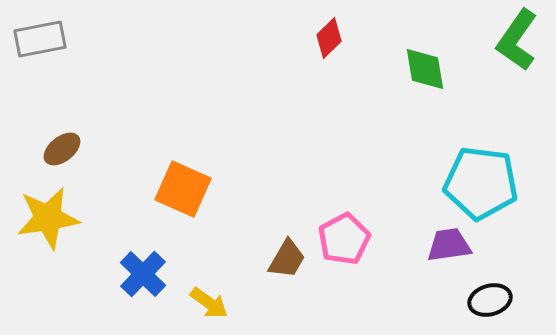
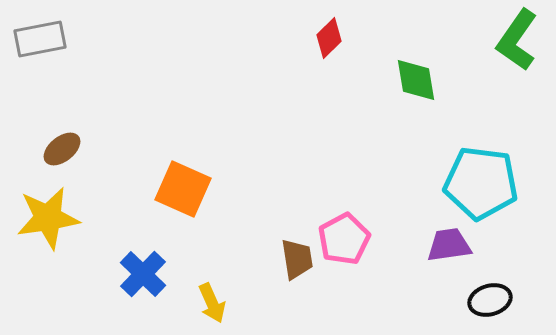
green diamond: moved 9 px left, 11 px down
brown trapezoid: moved 10 px right; rotated 39 degrees counterclockwise
yellow arrow: moved 3 px right; rotated 30 degrees clockwise
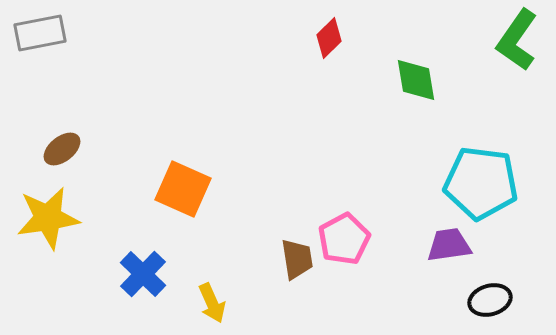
gray rectangle: moved 6 px up
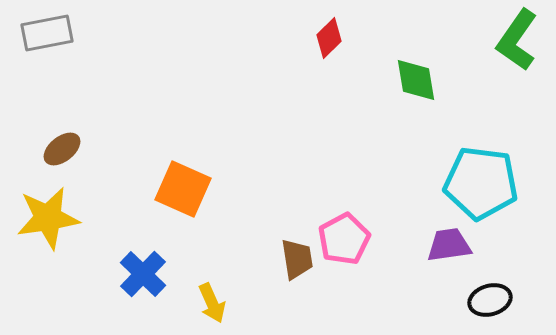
gray rectangle: moved 7 px right
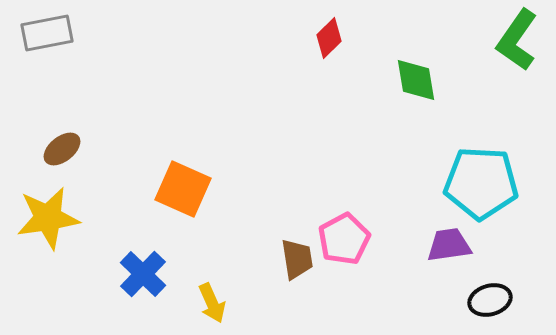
cyan pentagon: rotated 4 degrees counterclockwise
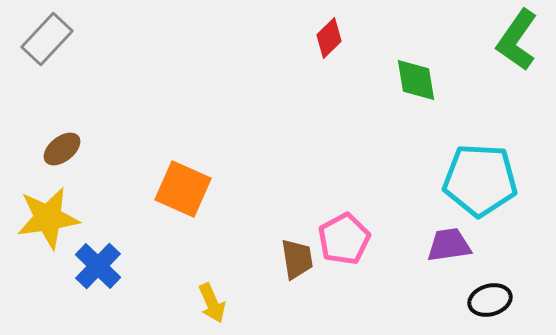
gray rectangle: moved 6 px down; rotated 36 degrees counterclockwise
cyan pentagon: moved 1 px left, 3 px up
blue cross: moved 45 px left, 8 px up
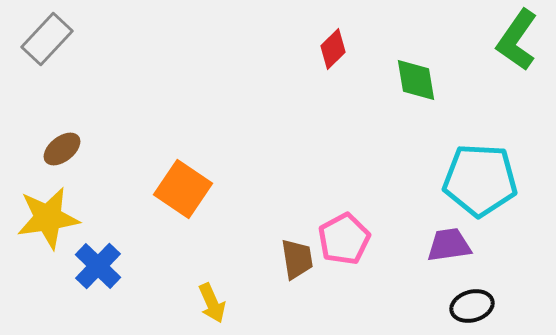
red diamond: moved 4 px right, 11 px down
orange square: rotated 10 degrees clockwise
black ellipse: moved 18 px left, 6 px down
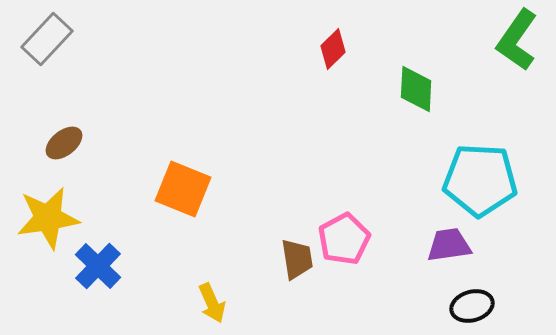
green diamond: moved 9 px down; rotated 12 degrees clockwise
brown ellipse: moved 2 px right, 6 px up
orange square: rotated 12 degrees counterclockwise
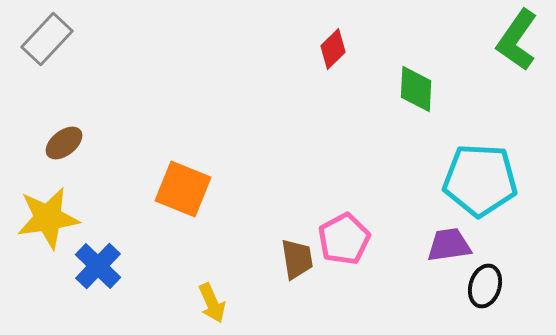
black ellipse: moved 13 px right, 20 px up; rotated 57 degrees counterclockwise
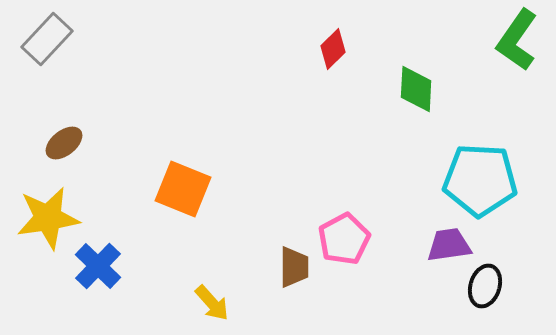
brown trapezoid: moved 3 px left, 8 px down; rotated 9 degrees clockwise
yellow arrow: rotated 18 degrees counterclockwise
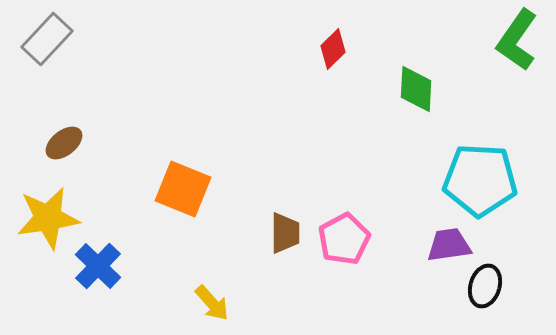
brown trapezoid: moved 9 px left, 34 px up
